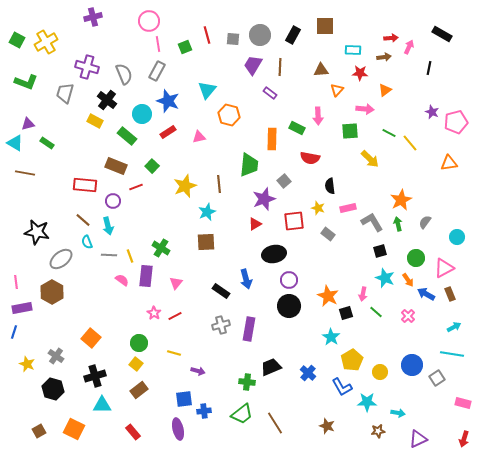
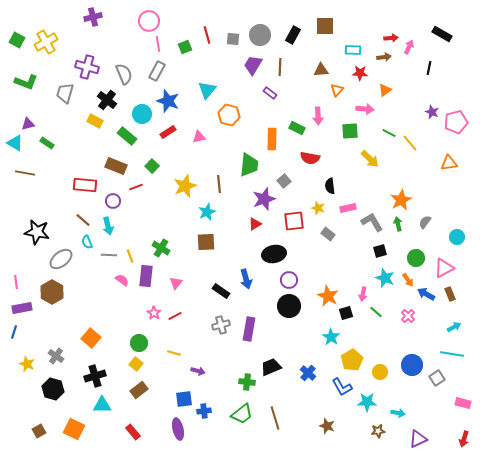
brown line at (275, 423): moved 5 px up; rotated 15 degrees clockwise
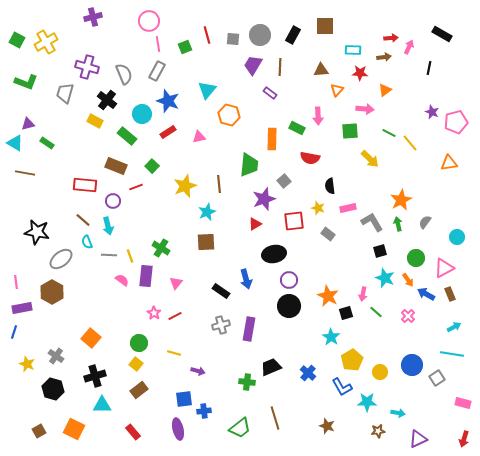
green trapezoid at (242, 414): moved 2 px left, 14 px down
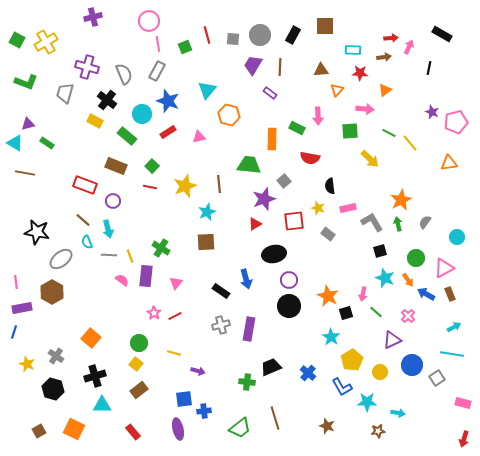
green trapezoid at (249, 165): rotated 90 degrees counterclockwise
red rectangle at (85, 185): rotated 15 degrees clockwise
red line at (136, 187): moved 14 px right; rotated 32 degrees clockwise
cyan arrow at (108, 226): moved 3 px down
purple triangle at (418, 439): moved 26 px left, 99 px up
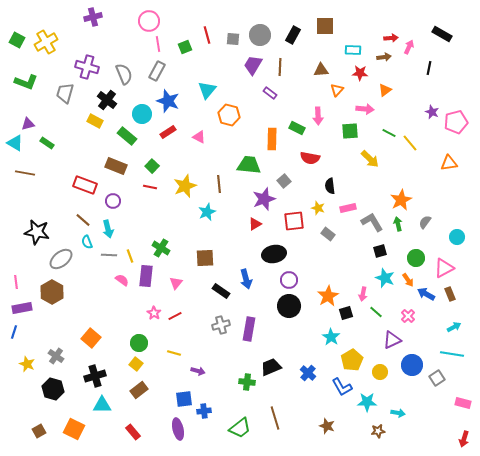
pink triangle at (199, 137): rotated 40 degrees clockwise
brown square at (206, 242): moved 1 px left, 16 px down
orange star at (328, 296): rotated 15 degrees clockwise
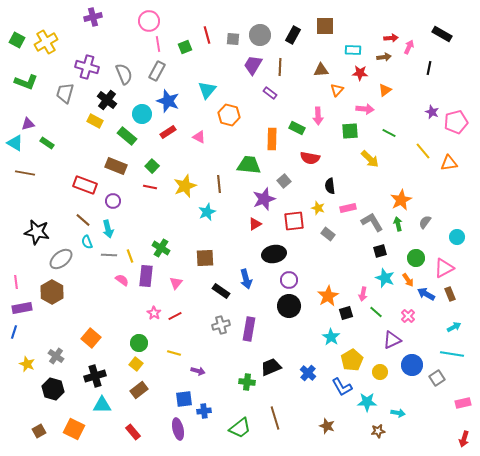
yellow line at (410, 143): moved 13 px right, 8 px down
pink rectangle at (463, 403): rotated 28 degrees counterclockwise
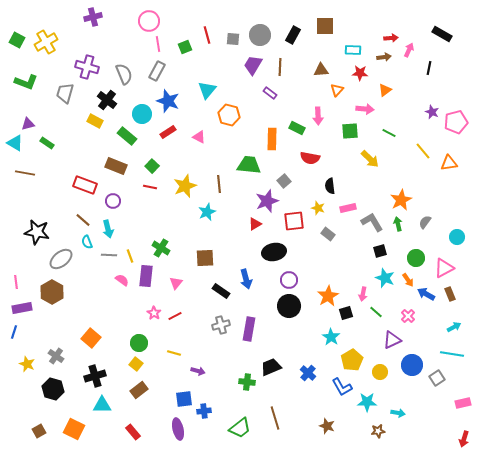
pink arrow at (409, 47): moved 3 px down
purple star at (264, 199): moved 3 px right, 2 px down
black ellipse at (274, 254): moved 2 px up
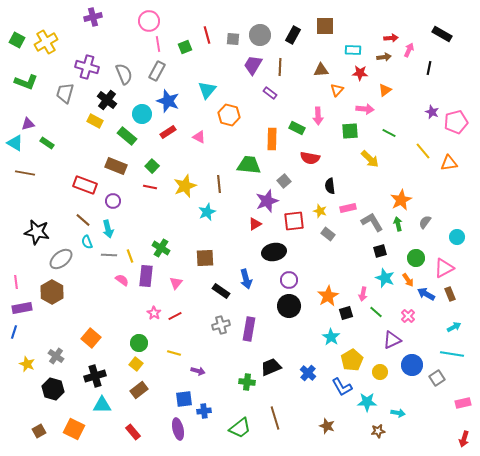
yellow star at (318, 208): moved 2 px right, 3 px down
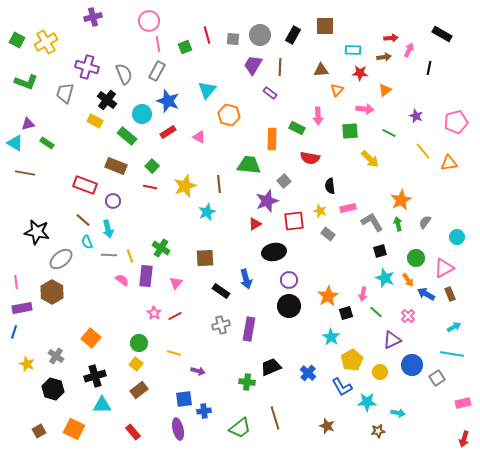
purple star at (432, 112): moved 16 px left, 4 px down
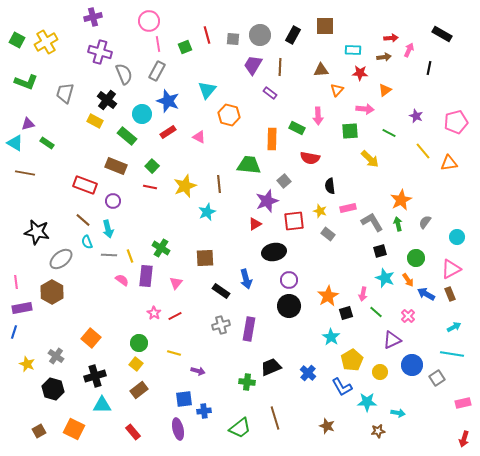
purple cross at (87, 67): moved 13 px right, 15 px up
pink triangle at (444, 268): moved 7 px right, 1 px down
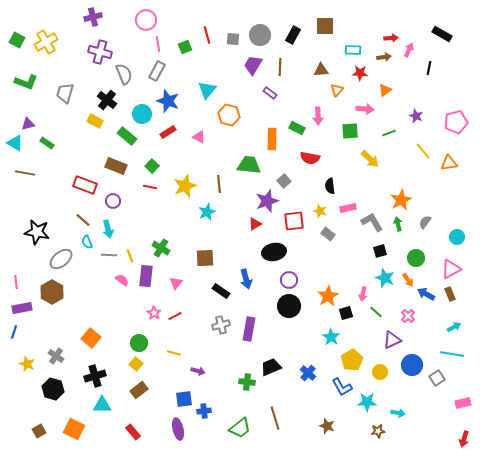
pink circle at (149, 21): moved 3 px left, 1 px up
green line at (389, 133): rotated 48 degrees counterclockwise
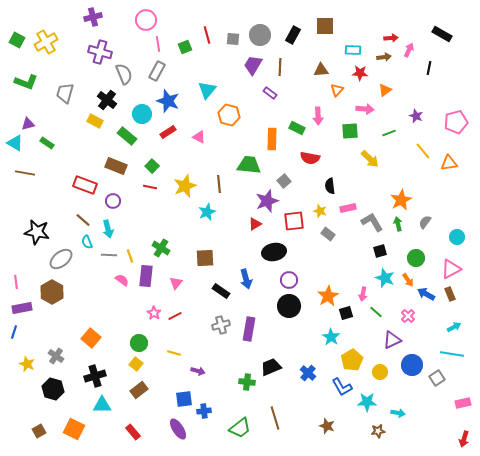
purple ellipse at (178, 429): rotated 20 degrees counterclockwise
